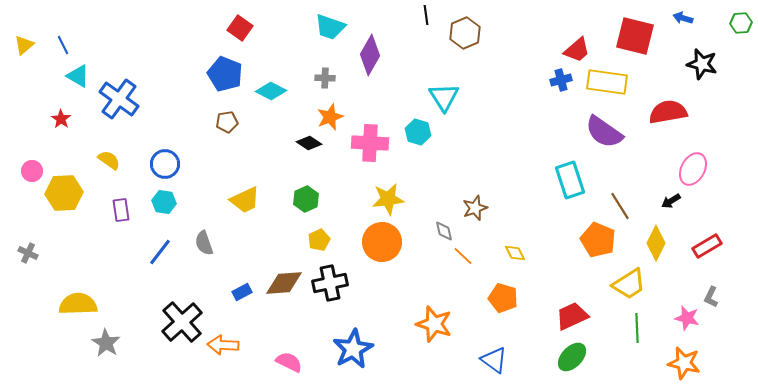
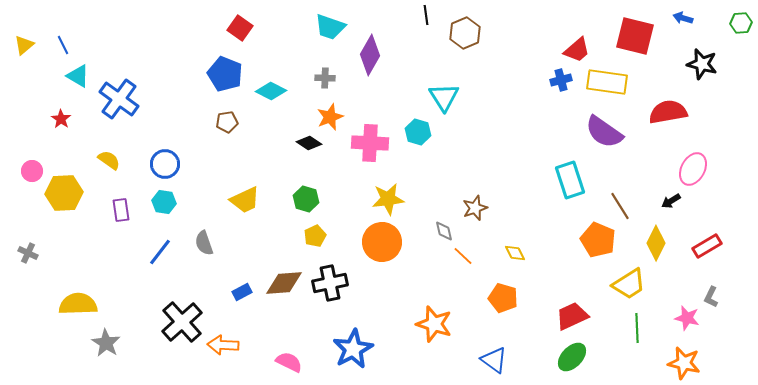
green hexagon at (306, 199): rotated 20 degrees counterclockwise
yellow pentagon at (319, 240): moved 4 px left, 4 px up
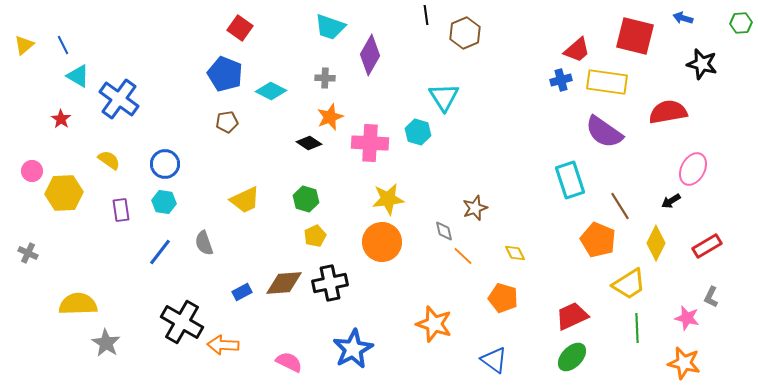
black cross at (182, 322): rotated 18 degrees counterclockwise
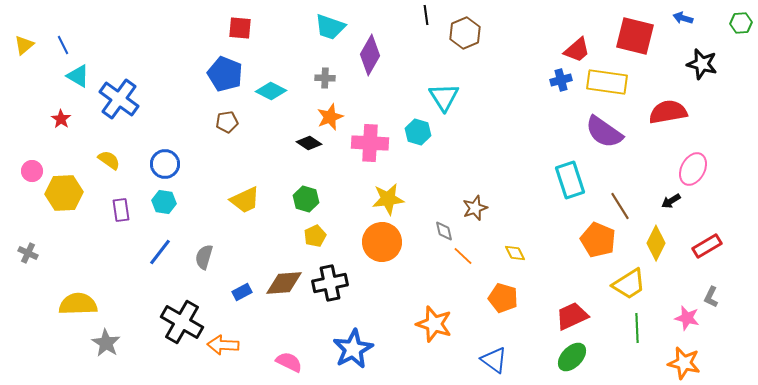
red square at (240, 28): rotated 30 degrees counterclockwise
gray semicircle at (204, 243): moved 14 px down; rotated 35 degrees clockwise
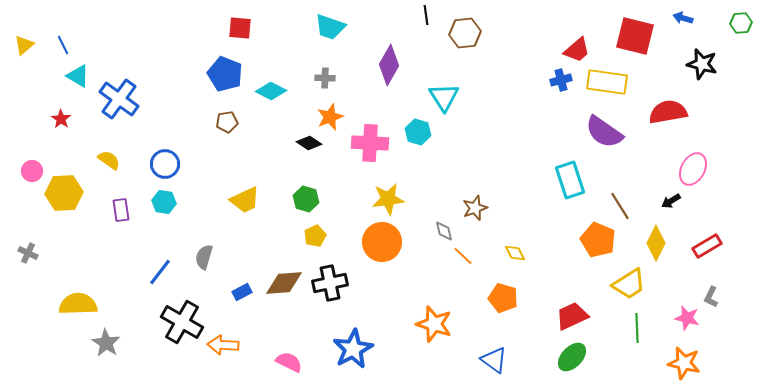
brown hexagon at (465, 33): rotated 16 degrees clockwise
purple diamond at (370, 55): moved 19 px right, 10 px down
blue line at (160, 252): moved 20 px down
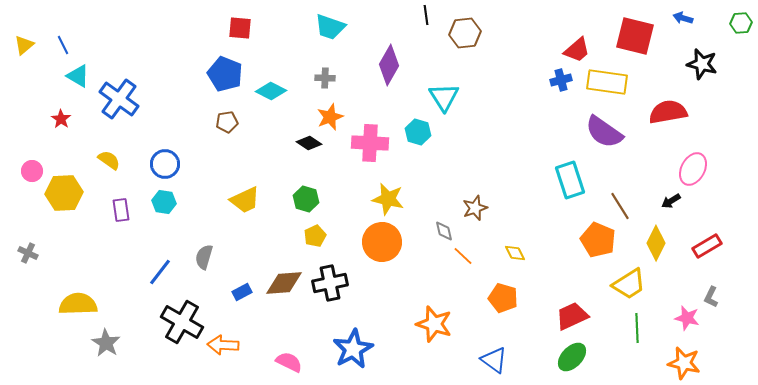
yellow star at (388, 199): rotated 20 degrees clockwise
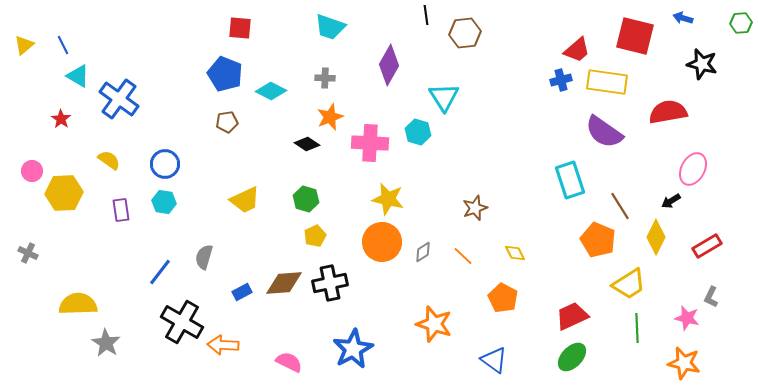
black diamond at (309, 143): moved 2 px left, 1 px down
gray diamond at (444, 231): moved 21 px left, 21 px down; rotated 70 degrees clockwise
yellow diamond at (656, 243): moved 6 px up
orange pentagon at (503, 298): rotated 12 degrees clockwise
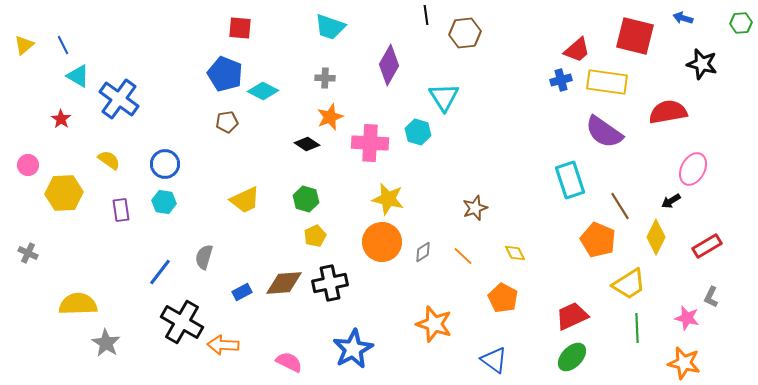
cyan diamond at (271, 91): moved 8 px left
pink circle at (32, 171): moved 4 px left, 6 px up
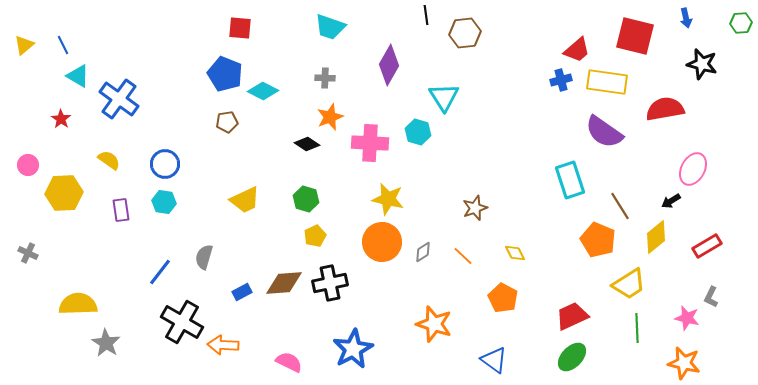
blue arrow at (683, 18): moved 3 px right; rotated 120 degrees counterclockwise
red semicircle at (668, 112): moved 3 px left, 3 px up
yellow diamond at (656, 237): rotated 24 degrees clockwise
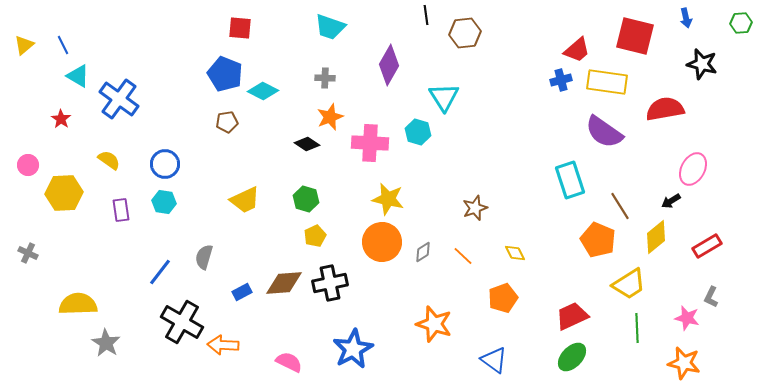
orange pentagon at (503, 298): rotated 24 degrees clockwise
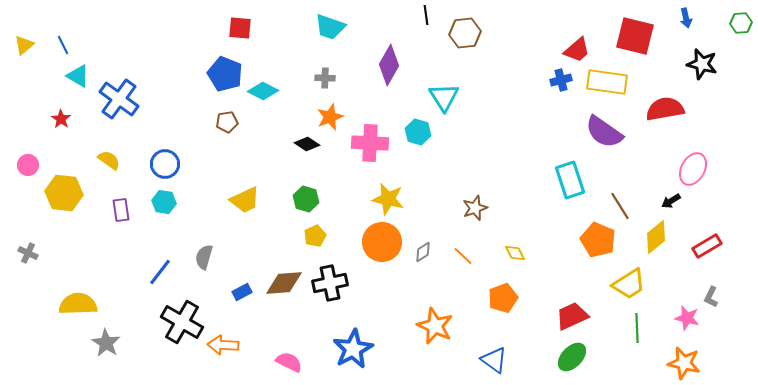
yellow hexagon at (64, 193): rotated 9 degrees clockwise
orange star at (434, 324): moved 1 px right, 2 px down; rotated 6 degrees clockwise
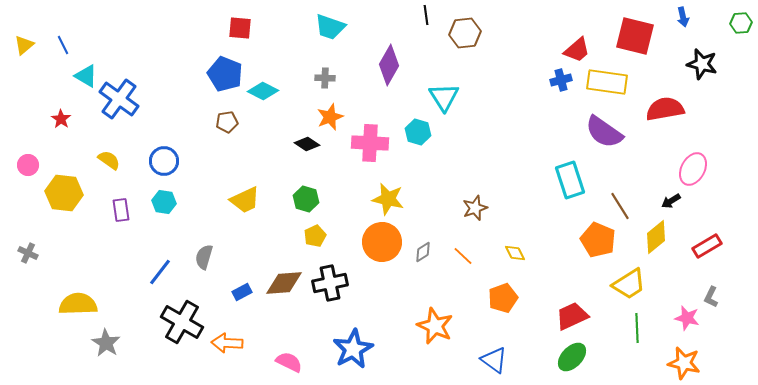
blue arrow at (686, 18): moved 3 px left, 1 px up
cyan triangle at (78, 76): moved 8 px right
blue circle at (165, 164): moved 1 px left, 3 px up
orange arrow at (223, 345): moved 4 px right, 2 px up
